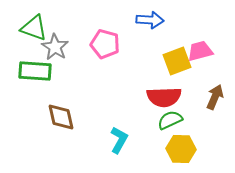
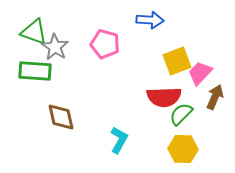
green triangle: moved 4 px down
pink trapezoid: moved 22 px down; rotated 32 degrees counterclockwise
green semicircle: moved 11 px right, 6 px up; rotated 20 degrees counterclockwise
yellow hexagon: moved 2 px right
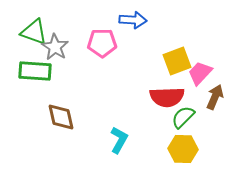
blue arrow: moved 17 px left
pink pentagon: moved 3 px left, 1 px up; rotated 16 degrees counterclockwise
red semicircle: moved 3 px right
green semicircle: moved 2 px right, 3 px down
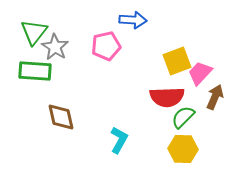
green triangle: rotated 48 degrees clockwise
pink pentagon: moved 4 px right, 3 px down; rotated 12 degrees counterclockwise
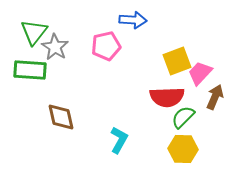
green rectangle: moved 5 px left, 1 px up
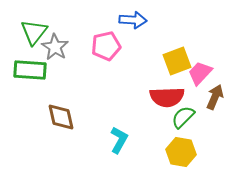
yellow hexagon: moved 2 px left, 3 px down; rotated 8 degrees clockwise
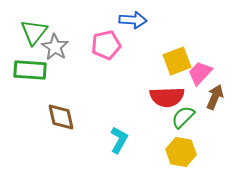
pink pentagon: moved 1 px up
